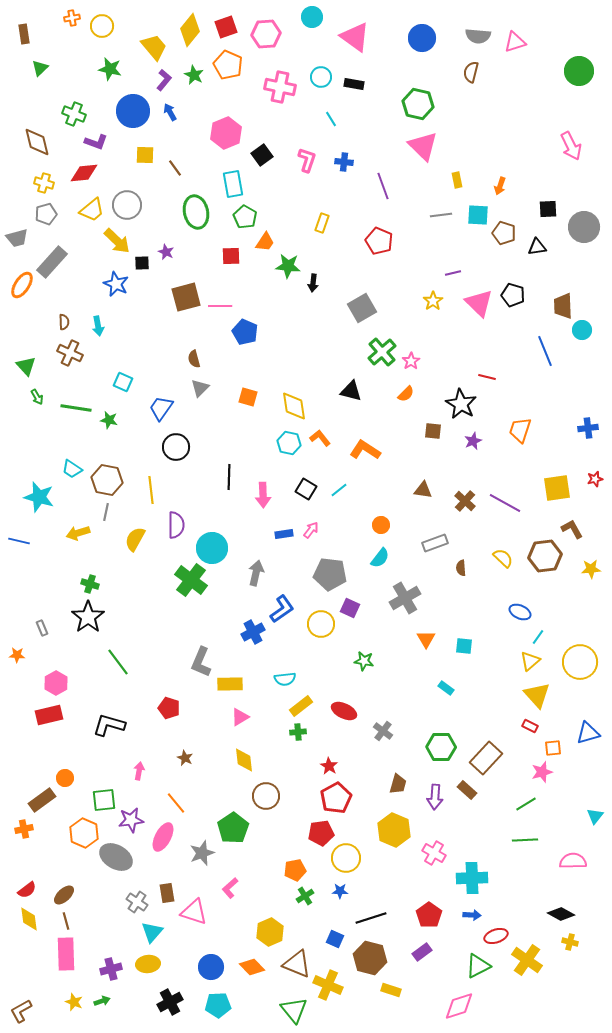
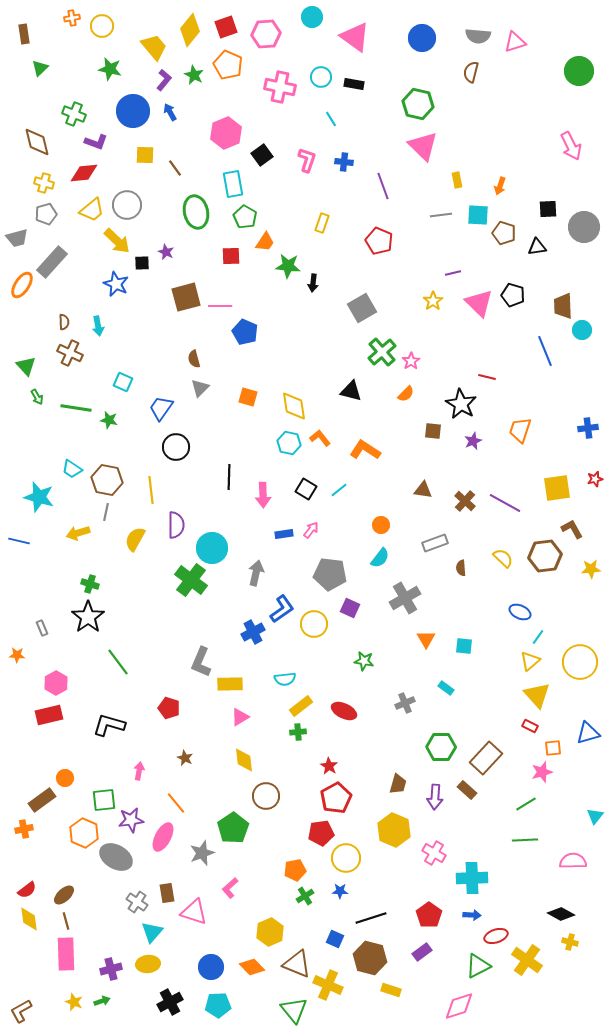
yellow circle at (321, 624): moved 7 px left
gray cross at (383, 731): moved 22 px right, 28 px up; rotated 30 degrees clockwise
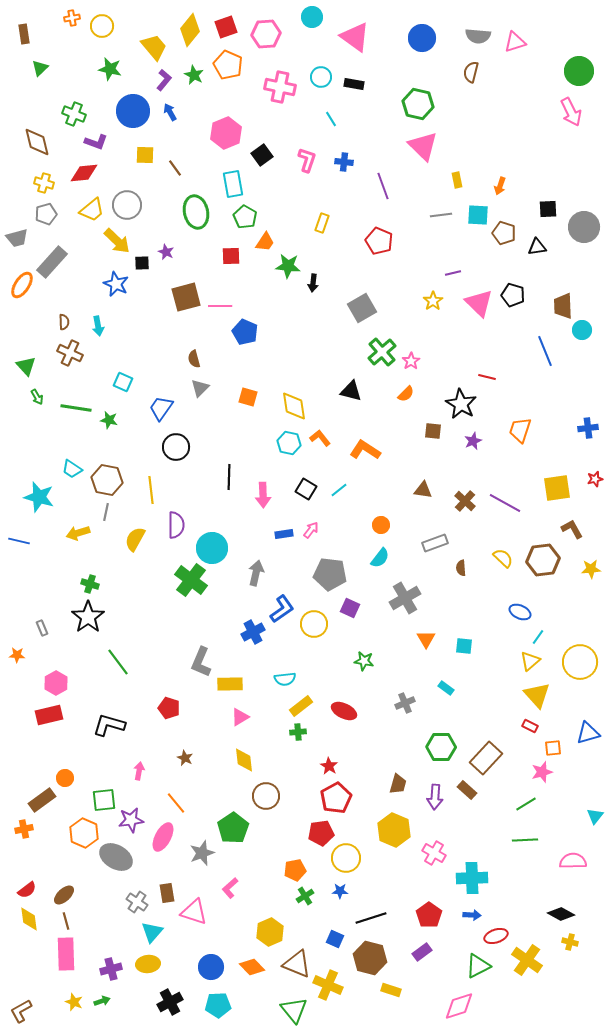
pink arrow at (571, 146): moved 34 px up
brown hexagon at (545, 556): moved 2 px left, 4 px down
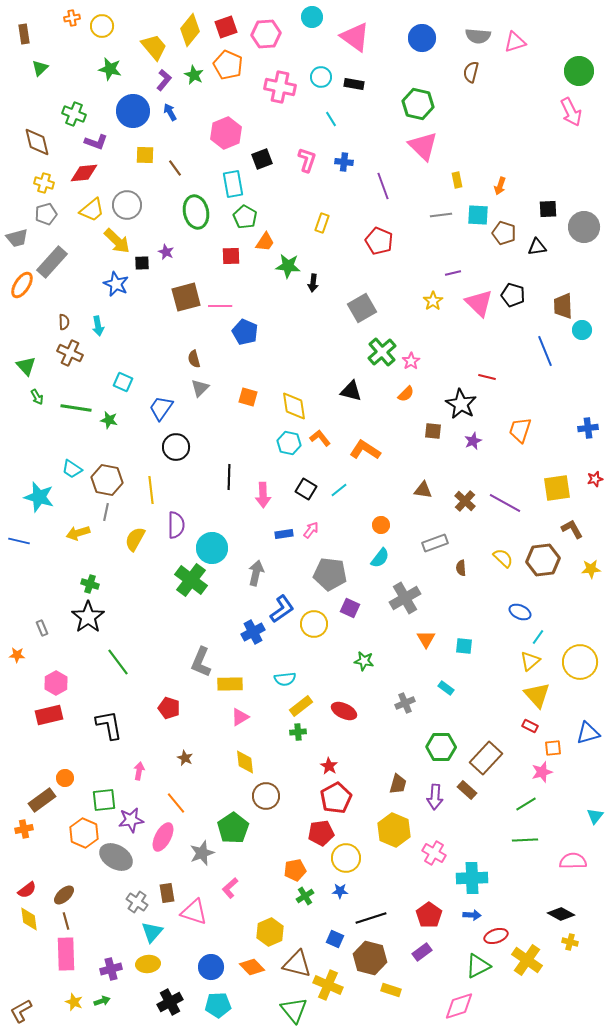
black square at (262, 155): moved 4 px down; rotated 15 degrees clockwise
black L-shape at (109, 725): rotated 64 degrees clockwise
yellow diamond at (244, 760): moved 1 px right, 2 px down
brown triangle at (297, 964): rotated 8 degrees counterclockwise
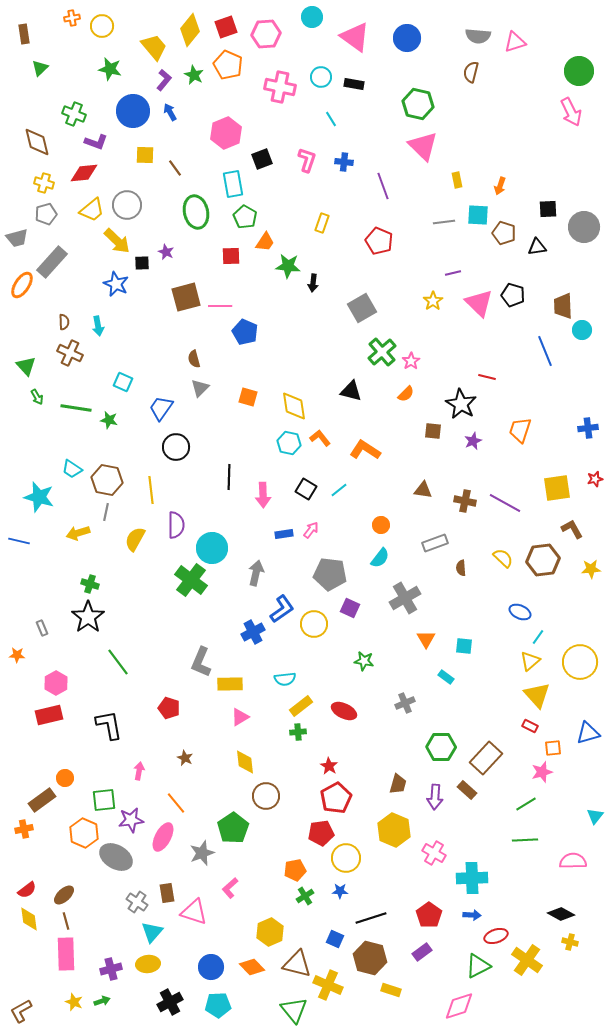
blue circle at (422, 38): moved 15 px left
gray line at (441, 215): moved 3 px right, 7 px down
brown cross at (465, 501): rotated 30 degrees counterclockwise
cyan rectangle at (446, 688): moved 11 px up
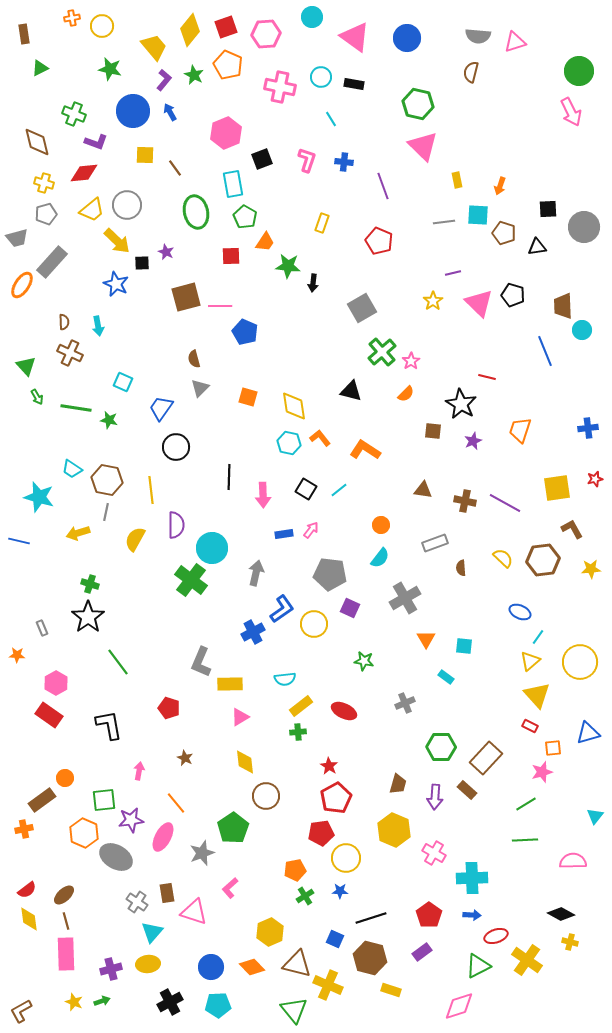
green triangle at (40, 68): rotated 18 degrees clockwise
red rectangle at (49, 715): rotated 48 degrees clockwise
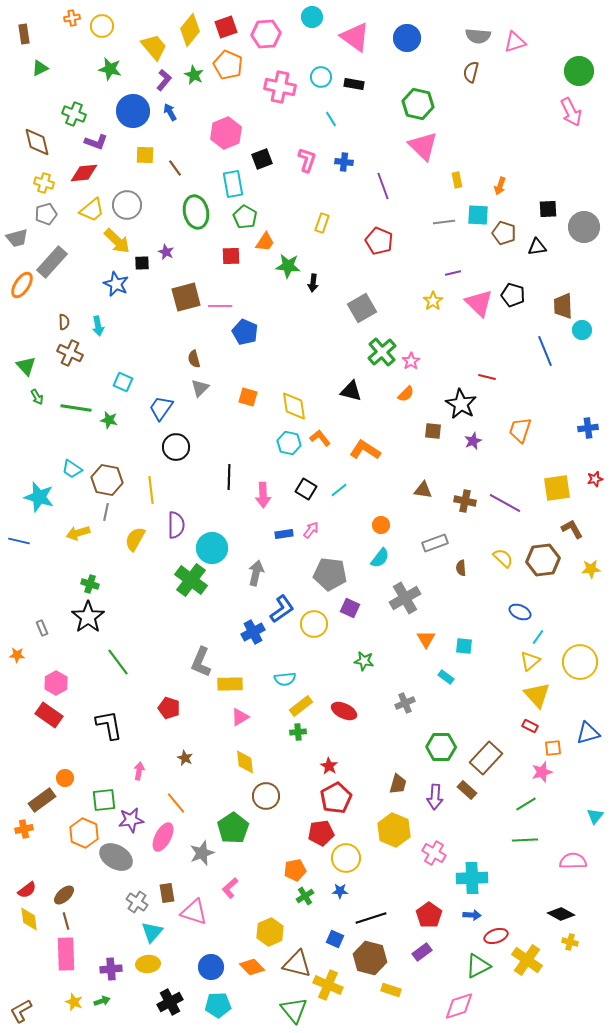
purple cross at (111, 969): rotated 10 degrees clockwise
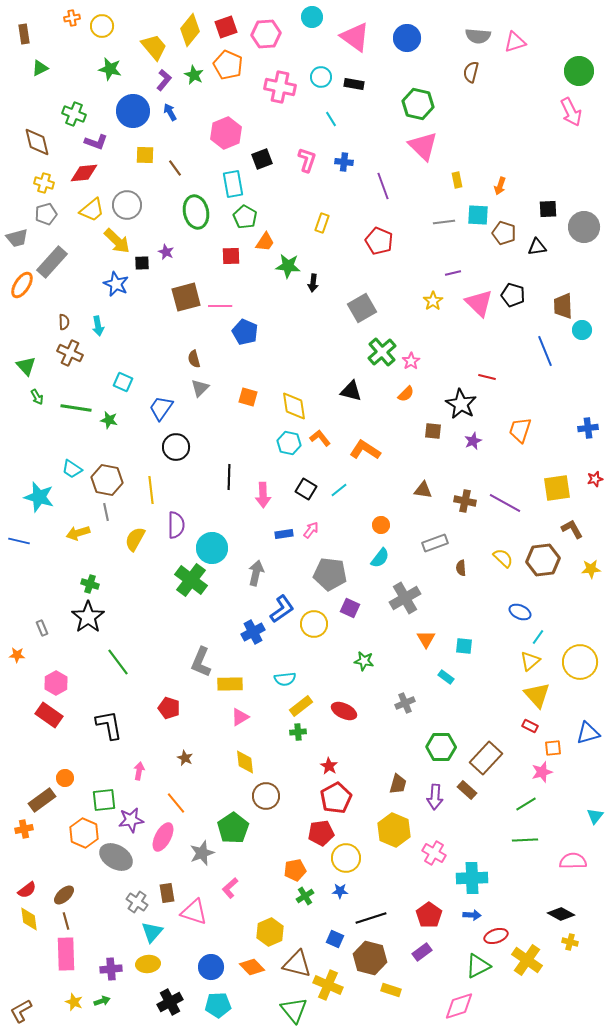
gray line at (106, 512): rotated 24 degrees counterclockwise
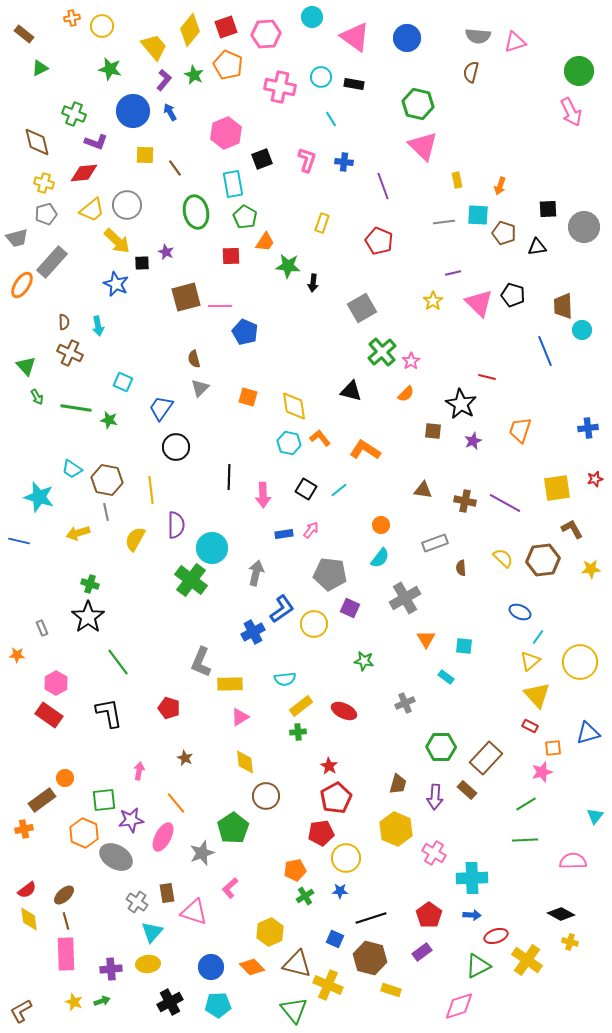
brown rectangle at (24, 34): rotated 42 degrees counterclockwise
black L-shape at (109, 725): moved 12 px up
yellow hexagon at (394, 830): moved 2 px right, 1 px up
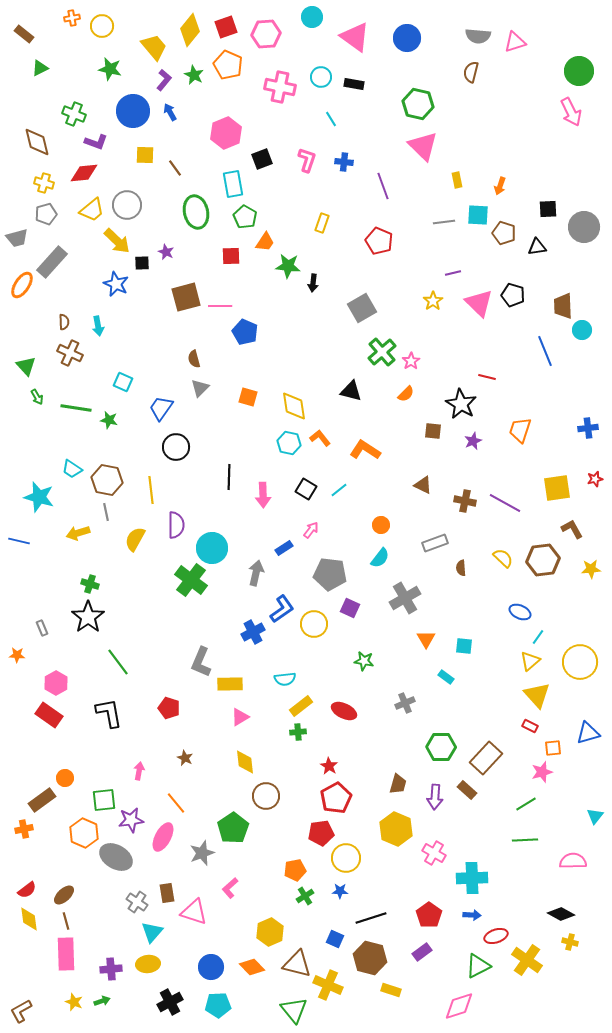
brown triangle at (423, 490): moved 5 px up; rotated 18 degrees clockwise
blue rectangle at (284, 534): moved 14 px down; rotated 24 degrees counterclockwise
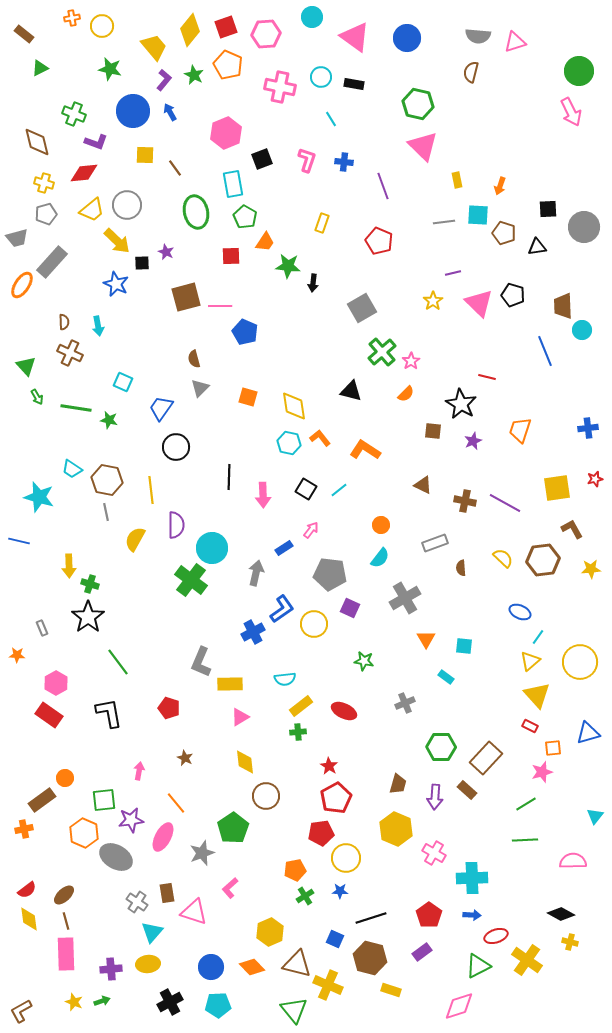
yellow arrow at (78, 533): moved 9 px left, 33 px down; rotated 75 degrees counterclockwise
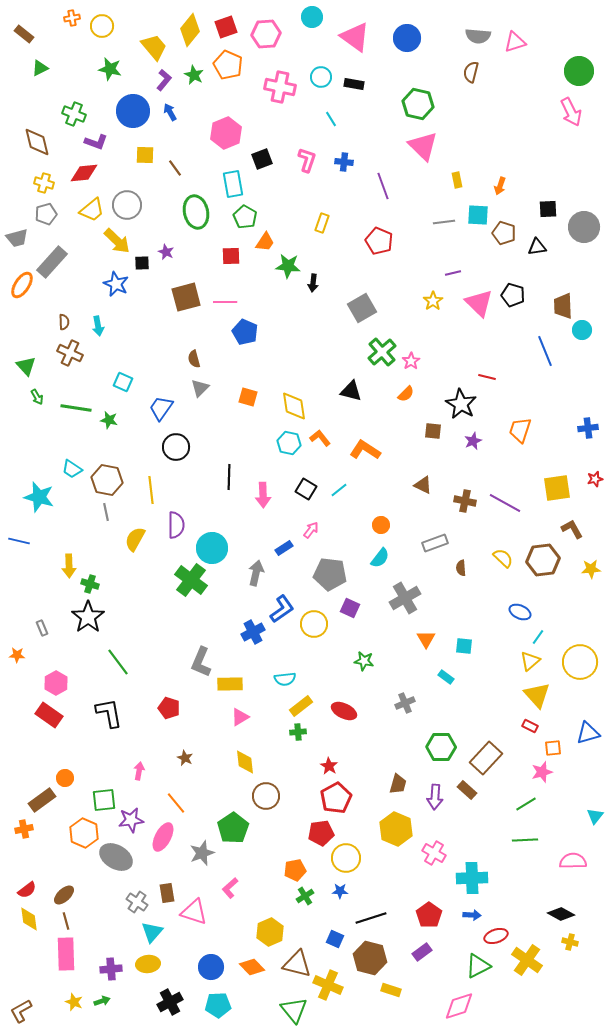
pink line at (220, 306): moved 5 px right, 4 px up
